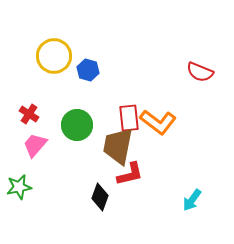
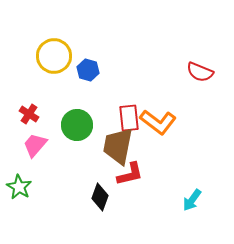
green star: rotated 30 degrees counterclockwise
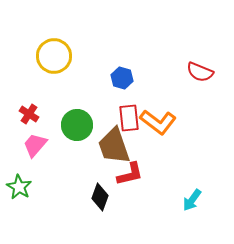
blue hexagon: moved 34 px right, 8 px down
brown trapezoid: moved 4 px left; rotated 30 degrees counterclockwise
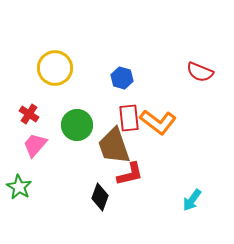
yellow circle: moved 1 px right, 12 px down
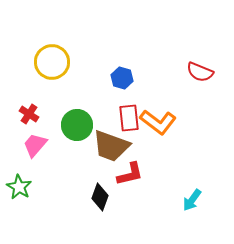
yellow circle: moved 3 px left, 6 px up
brown trapezoid: moved 3 px left; rotated 51 degrees counterclockwise
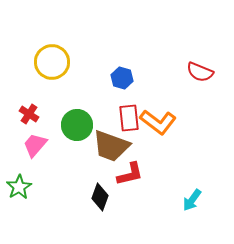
green star: rotated 10 degrees clockwise
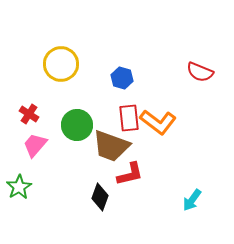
yellow circle: moved 9 px right, 2 px down
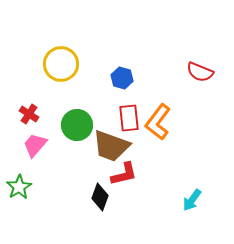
orange L-shape: rotated 90 degrees clockwise
red L-shape: moved 6 px left
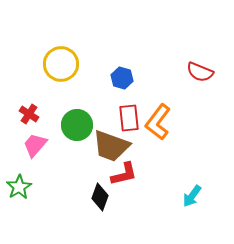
cyan arrow: moved 4 px up
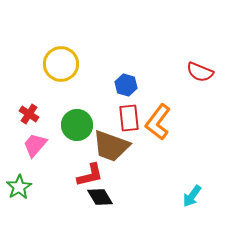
blue hexagon: moved 4 px right, 7 px down
red L-shape: moved 34 px left, 1 px down
black diamond: rotated 52 degrees counterclockwise
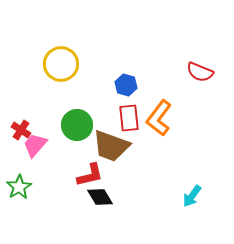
red cross: moved 8 px left, 16 px down
orange L-shape: moved 1 px right, 4 px up
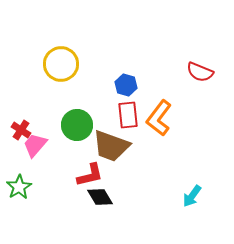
red rectangle: moved 1 px left, 3 px up
